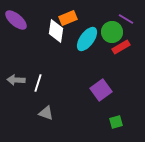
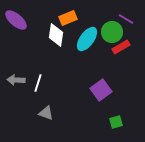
white diamond: moved 4 px down
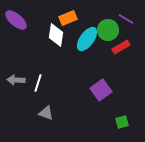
green circle: moved 4 px left, 2 px up
green square: moved 6 px right
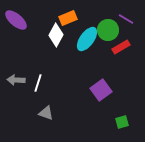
white diamond: rotated 20 degrees clockwise
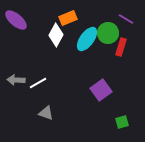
green circle: moved 3 px down
red rectangle: rotated 42 degrees counterclockwise
white line: rotated 42 degrees clockwise
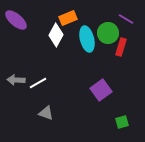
cyan ellipse: rotated 50 degrees counterclockwise
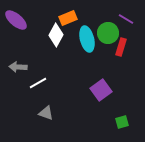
gray arrow: moved 2 px right, 13 px up
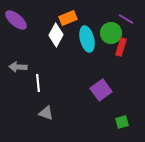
green circle: moved 3 px right
white line: rotated 66 degrees counterclockwise
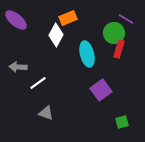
green circle: moved 3 px right
cyan ellipse: moved 15 px down
red rectangle: moved 2 px left, 2 px down
white line: rotated 60 degrees clockwise
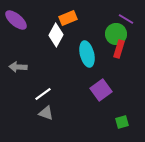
green circle: moved 2 px right, 1 px down
white line: moved 5 px right, 11 px down
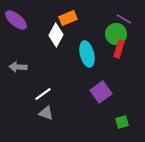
purple line: moved 2 px left
purple square: moved 2 px down
